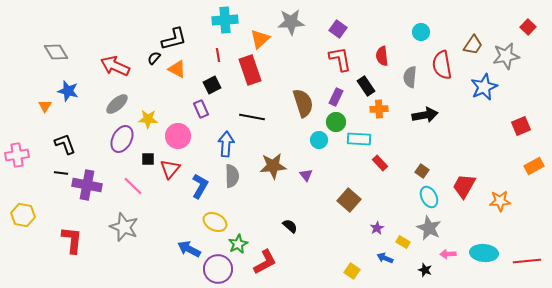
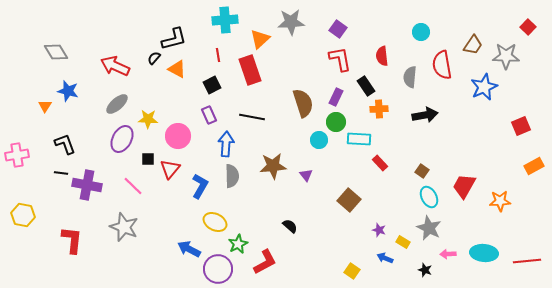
gray star at (506, 56): rotated 12 degrees clockwise
purple rectangle at (201, 109): moved 8 px right, 6 px down
purple star at (377, 228): moved 2 px right, 2 px down; rotated 24 degrees counterclockwise
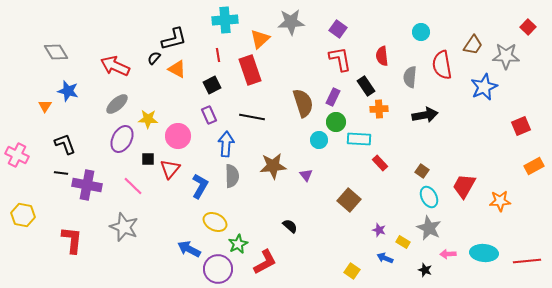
purple rectangle at (336, 97): moved 3 px left
pink cross at (17, 155): rotated 35 degrees clockwise
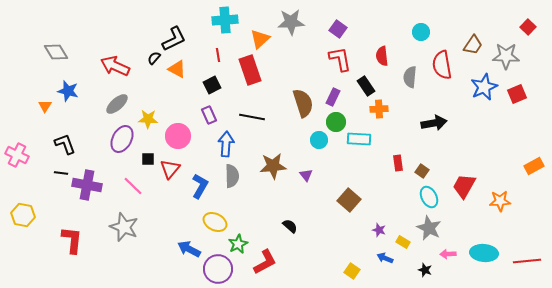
black L-shape at (174, 39): rotated 12 degrees counterclockwise
black arrow at (425, 115): moved 9 px right, 8 px down
red square at (521, 126): moved 4 px left, 32 px up
red rectangle at (380, 163): moved 18 px right; rotated 35 degrees clockwise
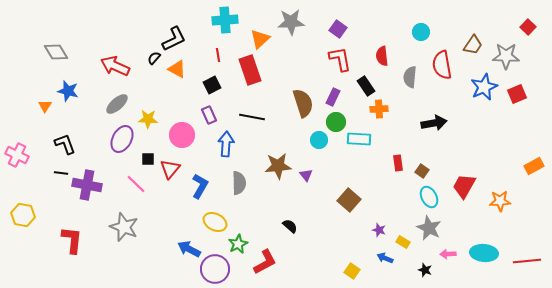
pink circle at (178, 136): moved 4 px right, 1 px up
brown star at (273, 166): moved 5 px right
gray semicircle at (232, 176): moved 7 px right, 7 px down
pink line at (133, 186): moved 3 px right, 2 px up
purple circle at (218, 269): moved 3 px left
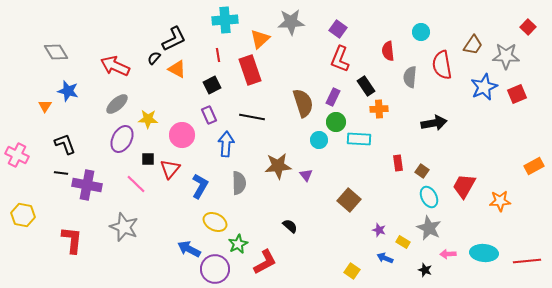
red semicircle at (382, 56): moved 6 px right, 5 px up
red L-shape at (340, 59): rotated 148 degrees counterclockwise
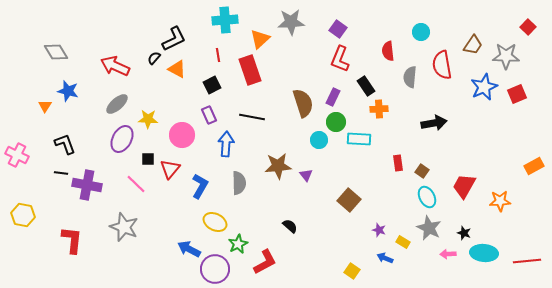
cyan ellipse at (429, 197): moved 2 px left
black star at (425, 270): moved 39 px right, 37 px up
